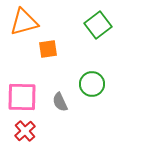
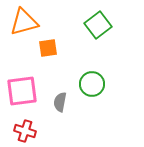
orange square: moved 1 px up
pink square: moved 6 px up; rotated 8 degrees counterclockwise
gray semicircle: rotated 36 degrees clockwise
red cross: rotated 30 degrees counterclockwise
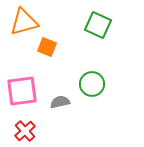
green square: rotated 28 degrees counterclockwise
orange square: moved 1 px left, 1 px up; rotated 30 degrees clockwise
gray semicircle: rotated 66 degrees clockwise
red cross: rotated 30 degrees clockwise
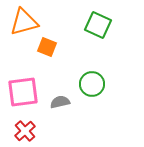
pink square: moved 1 px right, 1 px down
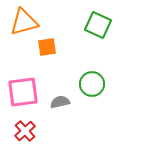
orange square: rotated 30 degrees counterclockwise
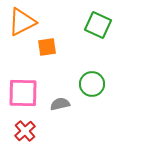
orange triangle: moved 2 px left; rotated 12 degrees counterclockwise
pink square: moved 1 px down; rotated 8 degrees clockwise
gray semicircle: moved 2 px down
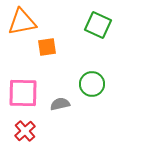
orange triangle: rotated 16 degrees clockwise
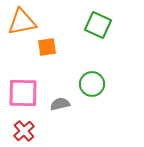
red cross: moved 1 px left
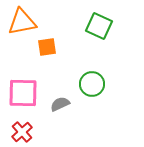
green square: moved 1 px right, 1 px down
gray semicircle: rotated 12 degrees counterclockwise
red cross: moved 2 px left, 1 px down
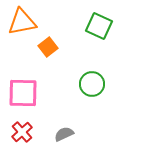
orange square: moved 1 px right; rotated 30 degrees counterclockwise
gray semicircle: moved 4 px right, 30 px down
